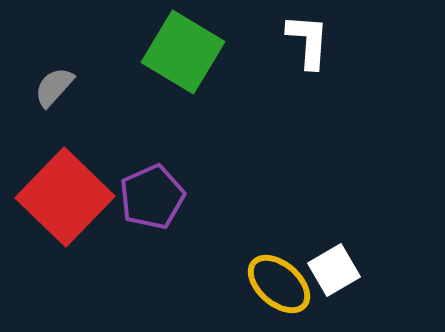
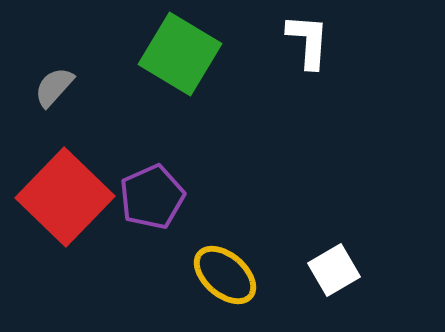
green square: moved 3 px left, 2 px down
yellow ellipse: moved 54 px left, 9 px up
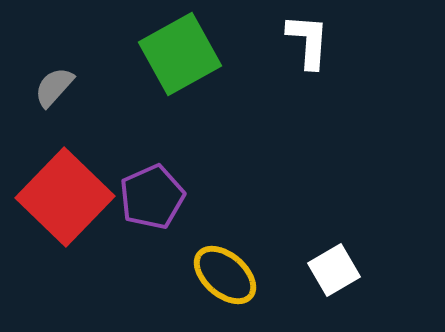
green square: rotated 30 degrees clockwise
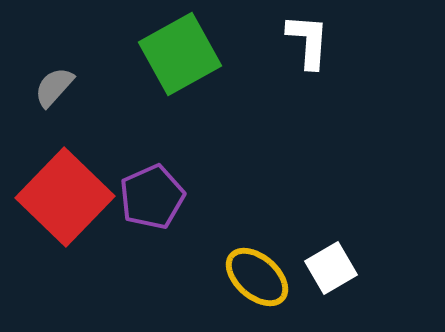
white square: moved 3 px left, 2 px up
yellow ellipse: moved 32 px right, 2 px down
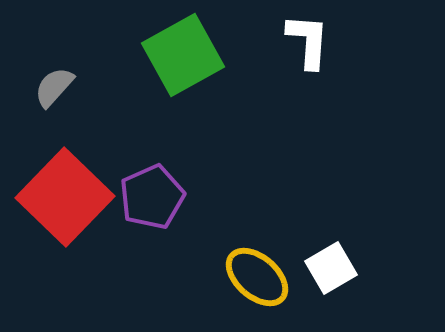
green square: moved 3 px right, 1 px down
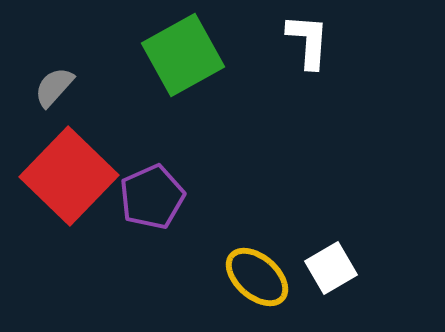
red square: moved 4 px right, 21 px up
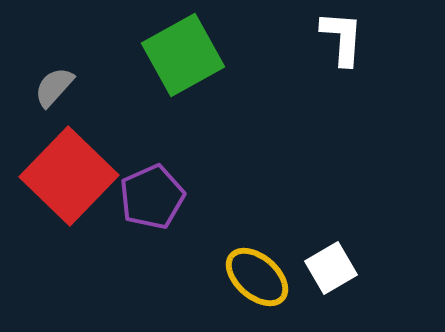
white L-shape: moved 34 px right, 3 px up
